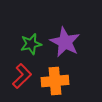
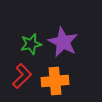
purple star: moved 2 px left
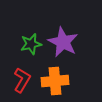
red L-shape: moved 4 px down; rotated 15 degrees counterclockwise
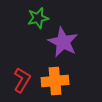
green star: moved 7 px right, 26 px up
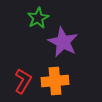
green star: rotated 15 degrees counterclockwise
red L-shape: moved 1 px right, 1 px down
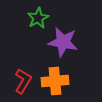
purple star: rotated 16 degrees counterclockwise
